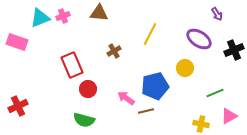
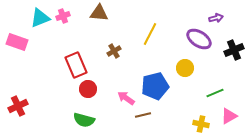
purple arrow: moved 1 px left, 4 px down; rotated 72 degrees counterclockwise
red rectangle: moved 4 px right
brown line: moved 3 px left, 4 px down
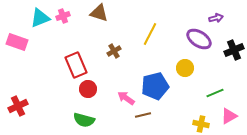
brown triangle: rotated 12 degrees clockwise
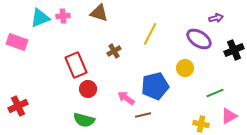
pink cross: rotated 16 degrees clockwise
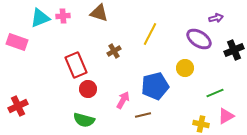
pink arrow: moved 3 px left, 2 px down; rotated 84 degrees clockwise
pink triangle: moved 3 px left
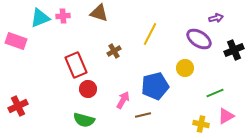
pink rectangle: moved 1 px left, 1 px up
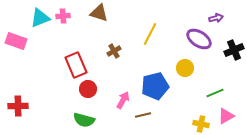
red cross: rotated 24 degrees clockwise
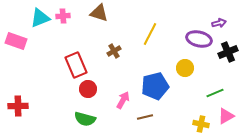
purple arrow: moved 3 px right, 5 px down
purple ellipse: rotated 20 degrees counterclockwise
black cross: moved 6 px left, 2 px down
brown line: moved 2 px right, 2 px down
green semicircle: moved 1 px right, 1 px up
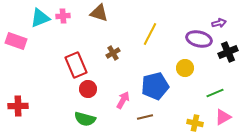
brown cross: moved 1 px left, 2 px down
pink triangle: moved 3 px left, 1 px down
yellow cross: moved 6 px left, 1 px up
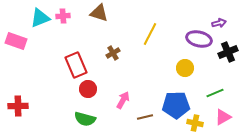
blue pentagon: moved 21 px right, 19 px down; rotated 12 degrees clockwise
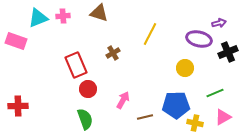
cyan triangle: moved 2 px left
green semicircle: rotated 125 degrees counterclockwise
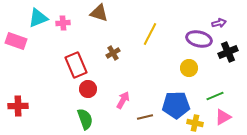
pink cross: moved 7 px down
yellow circle: moved 4 px right
green line: moved 3 px down
